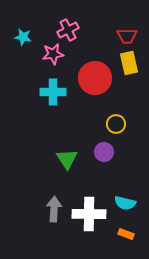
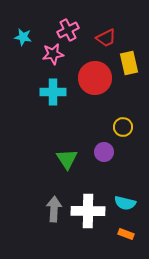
red trapezoid: moved 21 px left, 2 px down; rotated 25 degrees counterclockwise
yellow circle: moved 7 px right, 3 px down
white cross: moved 1 px left, 3 px up
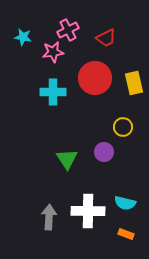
pink star: moved 2 px up
yellow rectangle: moved 5 px right, 20 px down
gray arrow: moved 5 px left, 8 px down
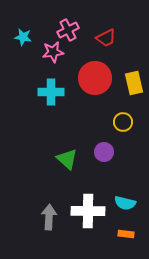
cyan cross: moved 2 px left
yellow circle: moved 5 px up
green triangle: rotated 15 degrees counterclockwise
orange rectangle: rotated 14 degrees counterclockwise
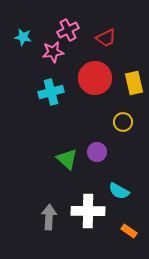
cyan cross: rotated 15 degrees counterclockwise
purple circle: moved 7 px left
cyan semicircle: moved 6 px left, 12 px up; rotated 15 degrees clockwise
orange rectangle: moved 3 px right, 3 px up; rotated 28 degrees clockwise
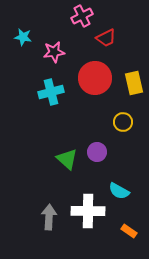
pink cross: moved 14 px right, 14 px up
pink star: moved 1 px right
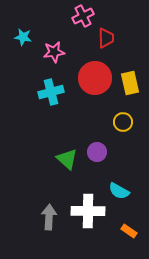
pink cross: moved 1 px right
red trapezoid: rotated 65 degrees counterclockwise
yellow rectangle: moved 4 px left
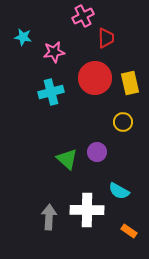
white cross: moved 1 px left, 1 px up
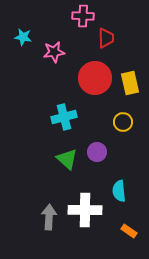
pink cross: rotated 30 degrees clockwise
cyan cross: moved 13 px right, 25 px down
cyan semicircle: rotated 55 degrees clockwise
white cross: moved 2 px left
